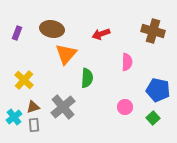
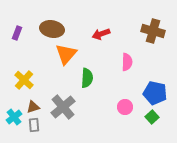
blue pentagon: moved 3 px left, 3 px down
green square: moved 1 px left, 1 px up
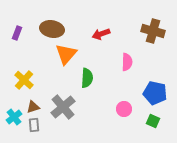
pink circle: moved 1 px left, 2 px down
green square: moved 1 px right, 4 px down; rotated 24 degrees counterclockwise
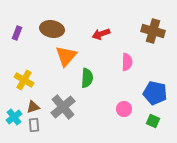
orange triangle: moved 2 px down
yellow cross: rotated 12 degrees counterclockwise
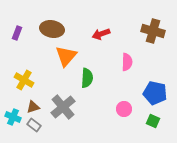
cyan cross: moved 1 px left; rotated 28 degrees counterclockwise
gray rectangle: rotated 48 degrees counterclockwise
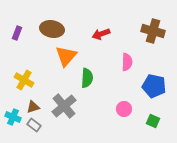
blue pentagon: moved 1 px left, 7 px up
gray cross: moved 1 px right, 1 px up
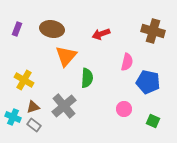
purple rectangle: moved 4 px up
pink semicircle: rotated 12 degrees clockwise
blue pentagon: moved 6 px left, 4 px up
